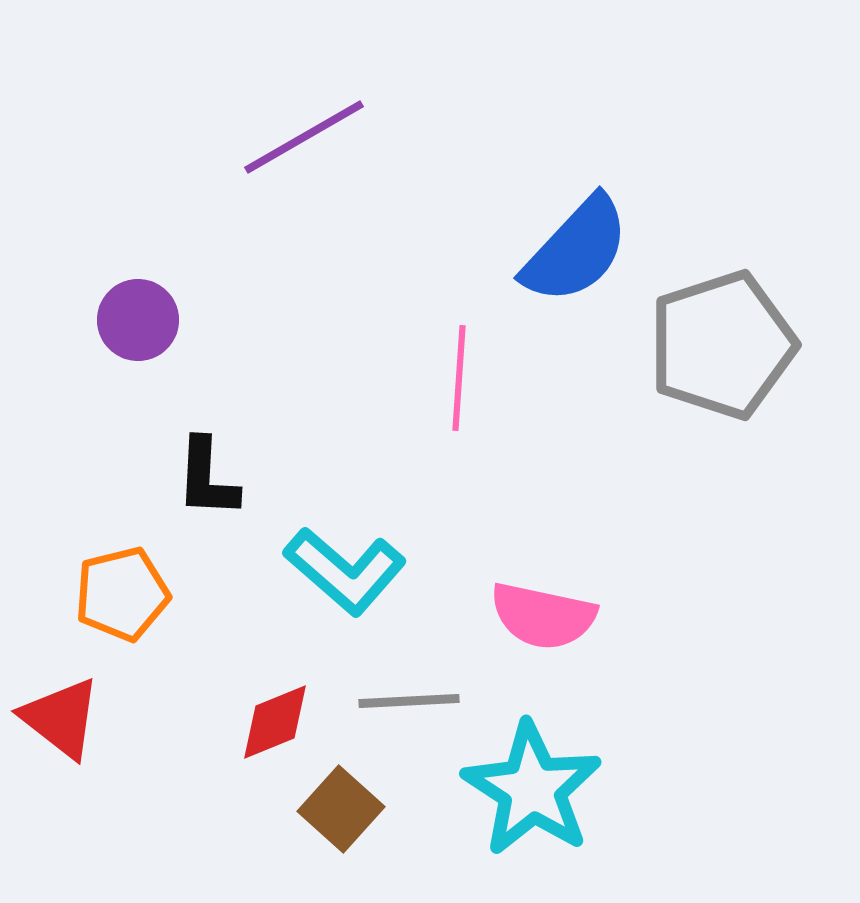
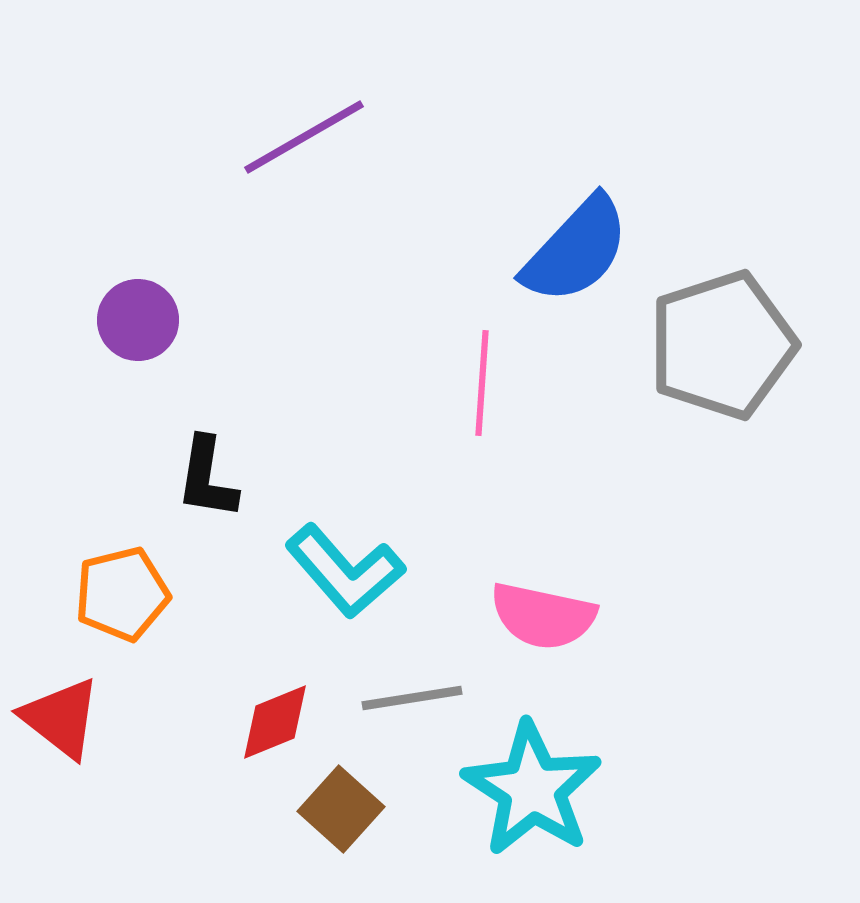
pink line: moved 23 px right, 5 px down
black L-shape: rotated 6 degrees clockwise
cyan L-shape: rotated 8 degrees clockwise
gray line: moved 3 px right, 3 px up; rotated 6 degrees counterclockwise
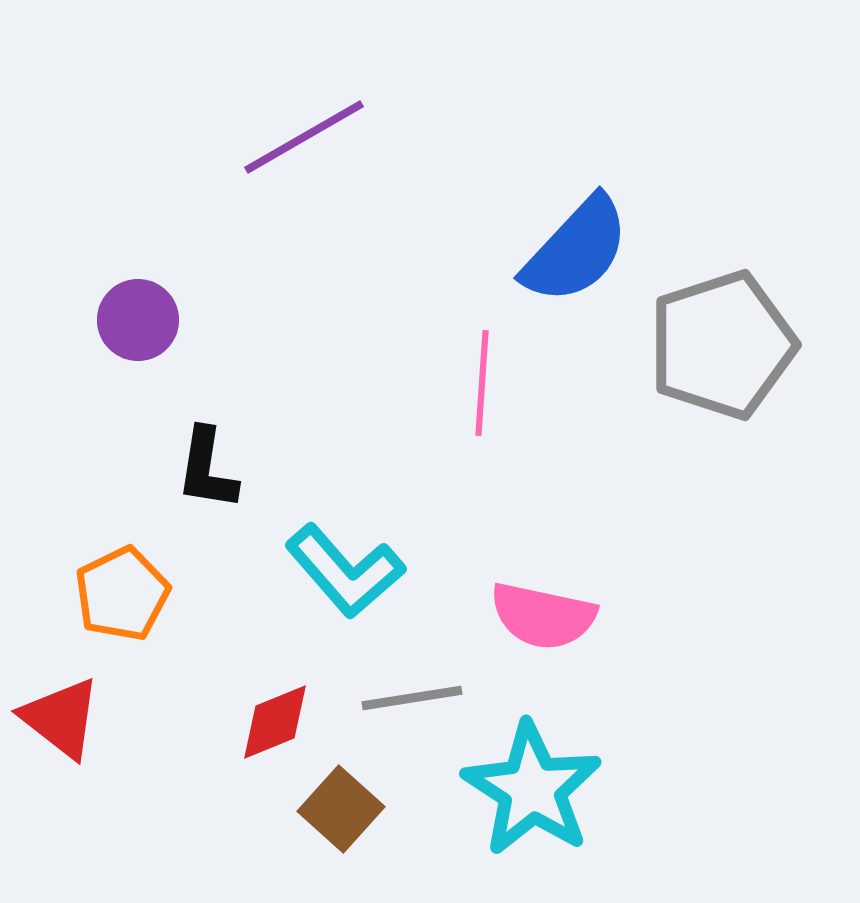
black L-shape: moved 9 px up
orange pentagon: rotated 12 degrees counterclockwise
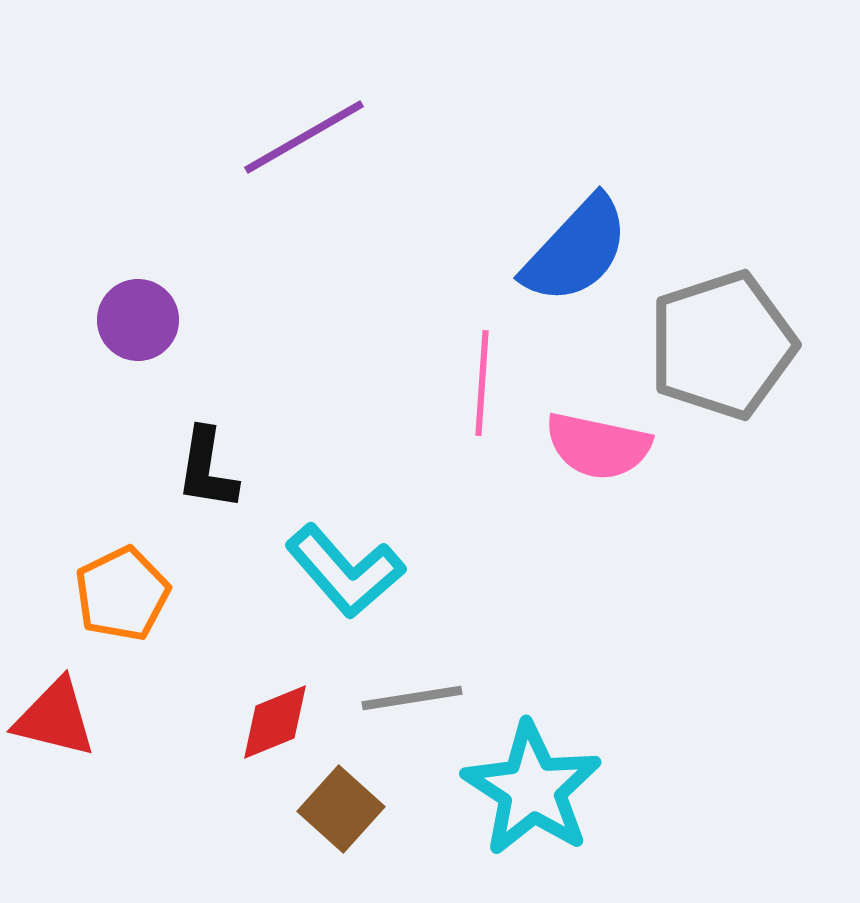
pink semicircle: moved 55 px right, 170 px up
red triangle: moved 6 px left; rotated 24 degrees counterclockwise
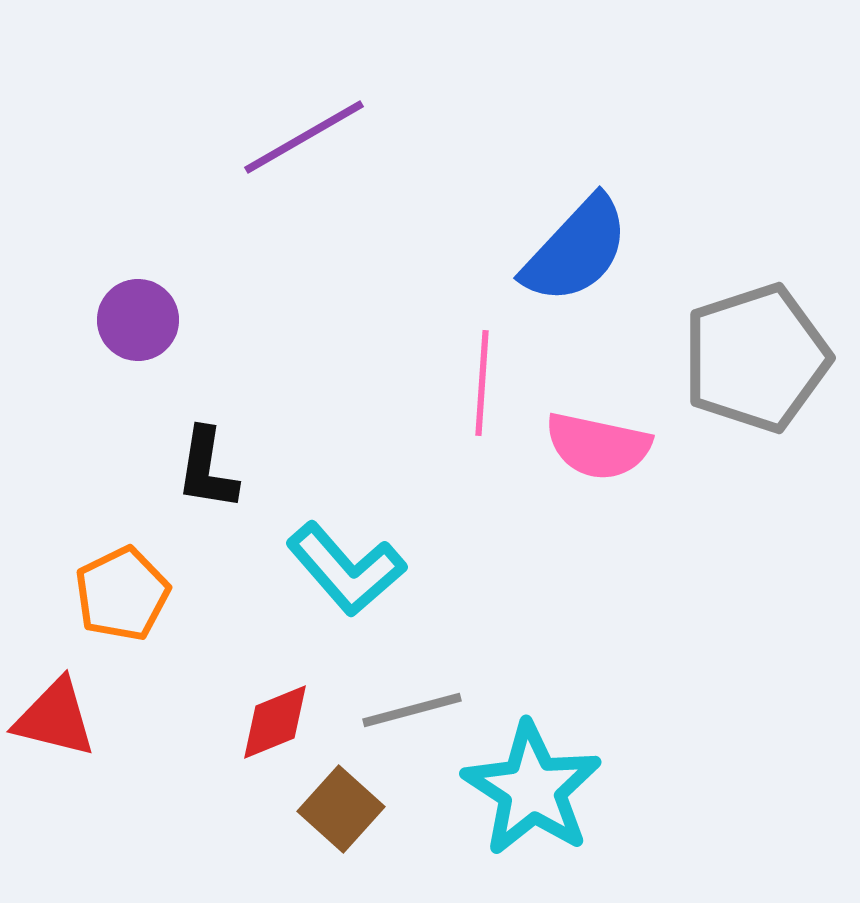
gray pentagon: moved 34 px right, 13 px down
cyan L-shape: moved 1 px right, 2 px up
gray line: moved 12 px down; rotated 6 degrees counterclockwise
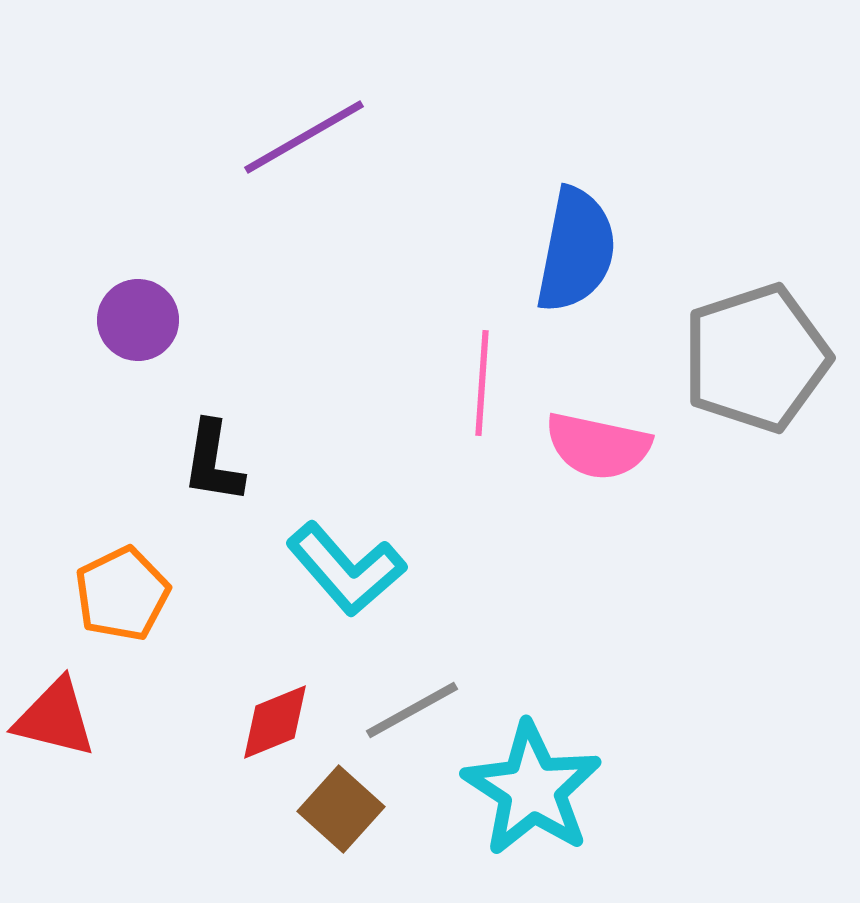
blue semicircle: rotated 32 degrees counterclockwise
black L-shape: moved 6 px right, 7 px up
gray line: rotated 14 degrees counterclockwise
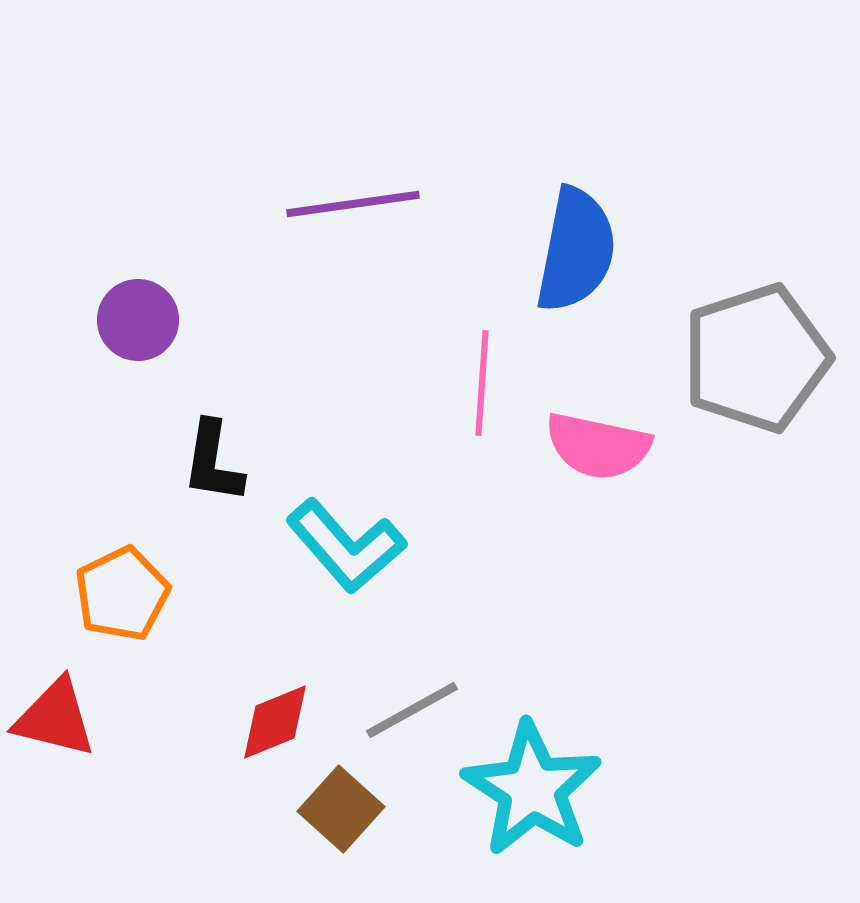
purple line: moved 49 px right, 67 px down; rotated 22 degrees clockwise
cyan L-shape: moved 23 px up
